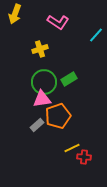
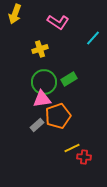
cyan line: moved 3 px left, 3 px down
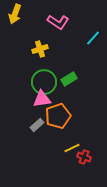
red cross: rotated 16 degrees clockwise
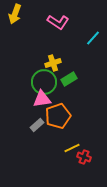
yellow cross: moved 13 px right, 14 px down
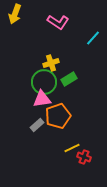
yellow cross: moved 2 px left
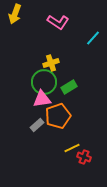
green rectangle: moved 8 px down
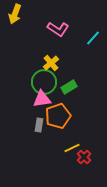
pink L-shape: moved 7 px down
yellow cross: rotated 21 degrees counterclockwise
gray rectangle: moved 2 px right; rotated 40 degrees counterclockwise
red cross: rotated 24 degrees clockwise
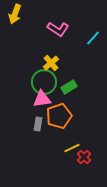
orange pentagon: moved 1 px right
gray rectangle: moved 1 px left, 1 px up
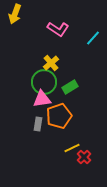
green rectangle: moved 1 px right
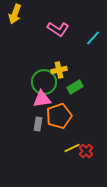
yellow cross: moved 8 px right, 7 px down; rotated 28 degrees clockwise
green rectangle: moved 5 px right
red cross: moved 2 px right, 6 px up
